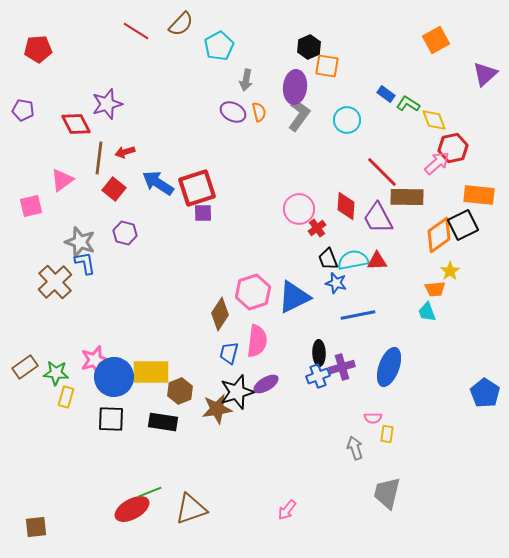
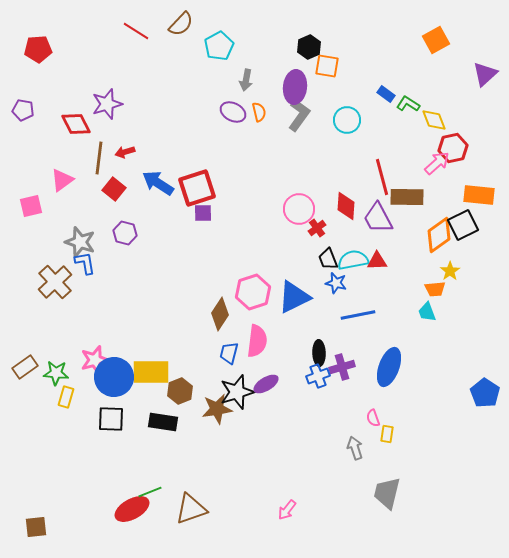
red line at (382, 172): moved 5 px down; rotated 30 degrees clockwise
pink semicircle at (373, 418): rotated 72 degrees clockwise
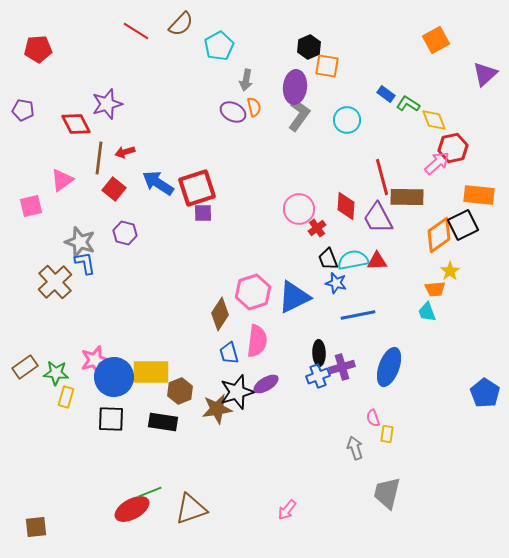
orange semicircle at (259, 112): moved 5 px left, 5 px up
blue trapezoid at (229, 353): rotated 30 degrees counterclockwise
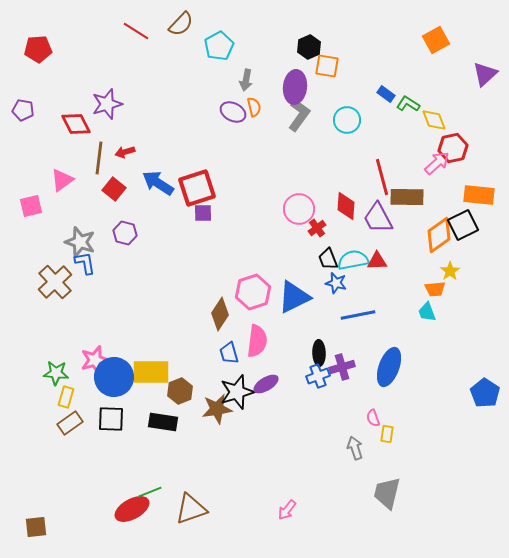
brown rectangle at (25, 367): moved 45 px right, 56 px down
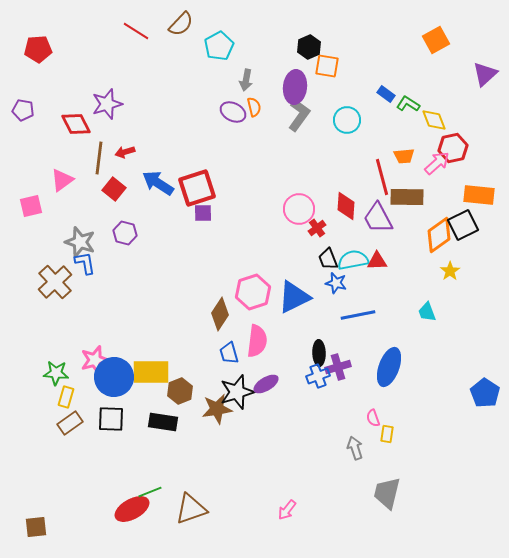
orange trapezoid at (435, 289): moved 31 px left, 133 px up
purple cross at (342, 367): moved 4 px left
